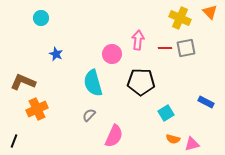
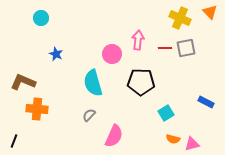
orange cross: rotated 30 degrees clockwise
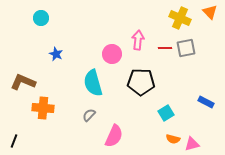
orange cross: moved 6 px right, 1 px up
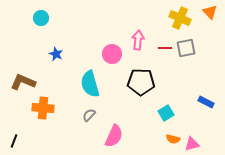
cyan semicircle: moved 3 px left, 1 px down
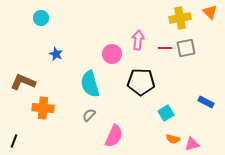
yellow cross: rotated 35 degrees counterclockwise
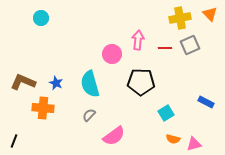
orange triangle: moved 2 px down
gray square: moved 4 px right, 3 px up; rotated 12 degrees counterclockwise
blue star: moved 29 px down
pink semicircle: rotated 30 degrees clockwise
pink triangle: moved 2 px right
